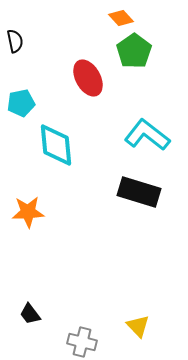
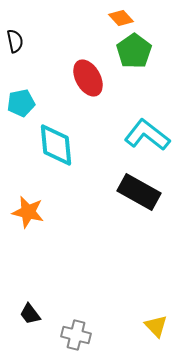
black rectangle: rotated 12 degrees clockwise
orange star: rotated 16 degrees clockwise
yellow triangle: moved 18 px right
gray cross: moved 6 px left, 7 px up
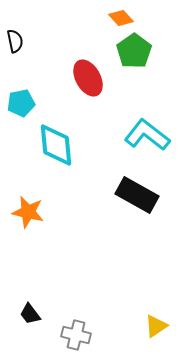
black rectangle: moved 2 px left, 3 px down
yellow triangle: rotated 40 degrees clockwise
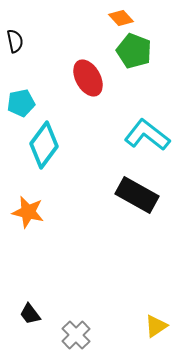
green pentagon: rotated 16 degrees counterclockwise
cyan diamond: moved 12 px left; rotated 42 degrees clockwise
gray cross: rotated 32 degrees clockwise
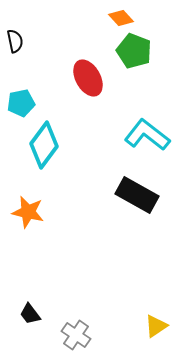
gray cross: rotated 12 degrees counterclockwise
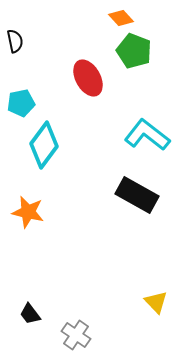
yellow triangle: moved 24 px up; rotated 40 degrees counterclockwise
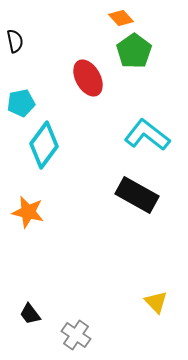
green pentagon: rotated 16 degrees clockwise
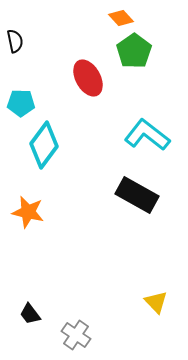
cyan pentagon: rotated 12 degrees clockwise
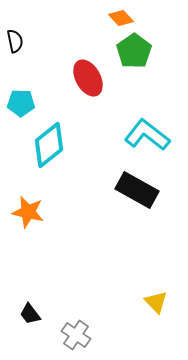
cyan diamond: moved 5 px right; rotated 15 degrees clockwise
black rectangle: moved 5 px up
